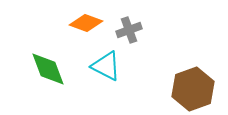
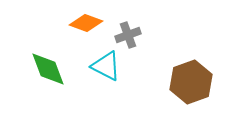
gray cross: moved 1 px left, 5 px down
brown hexagon: moved 2 px left, 7 px up
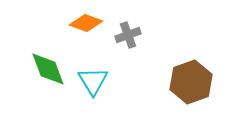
cyan triangle: moved 13 px left, 15 px down; rotated 32 degrees clockwise
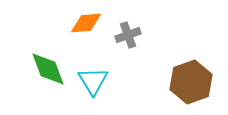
orange diamond: rotated 24 degrees counterclockwise
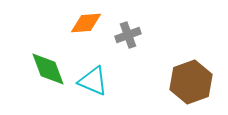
cyan triangle: rotated 36 degrees counterclockwise
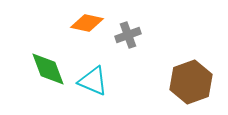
orange diamond: moved 1 px right; rotated 16 degrees clockwise
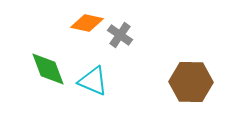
gray cross: moved 8 px left; rotated 35 degrees counterclockwise
brown hexagon: rotated 21 degrees clockwise
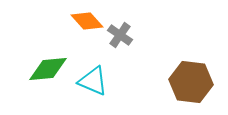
orange diamond: moved 2 px up; rotated 36 degrees clockwise
green diamond: rotated 75 degrees counterclockwise
brown hexagon: rotated 6 degrees clockwise
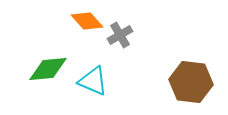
gray cross: rotated 25 degrees clockwise
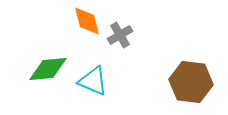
orange diamond: rotated 28 degrees clockwise
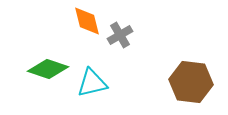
green diamond: rotated 24 degrees clockwise
cyan triangle: moved 1 px left, 2 px down; rotated 36 degrees counterclockwise
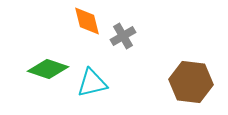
gray cross: moved 3 px right, 1 px down
